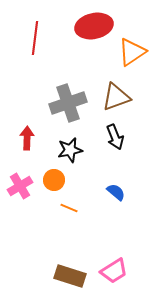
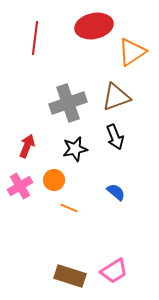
red arrow: moved 8 px down; rotated 20 degrees clockwise
black star: moved 5 px right, 1 px up
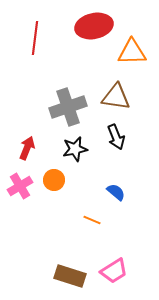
orange triangle: rotated 32 degrees clockwise
brown triangle: rotated 28 degrees clockwise
gray cross: moved 4 px down
black arrow: moved 1 px right
red arrow: moved 2 px down
orange line: moved 23 px right, 12 px down
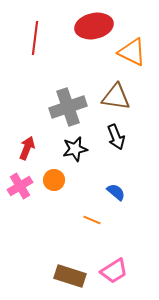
orange triangle: rotated 28 degrees clockwise
